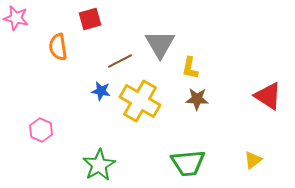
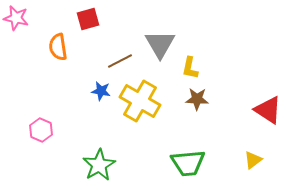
red square: moved 2 px left
red triangle: moved 14 px down
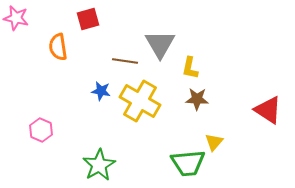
brown line: moved 5 px right; rotated 35 degrees clockwise
yellow triangle: moved 39 px left, 18 px up; rotated 12 degrees counterclockwise
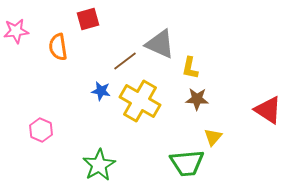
pink star: moved 13 px down; rotated 20 degrees counterclockwise
gray triangle: rotated 36 degrees counterclockwise
brown line: rotated 45 degrees counterclockwise
yellow triangle: moved 1 px left, 5 px up
green trapezoid: moved 1 px left
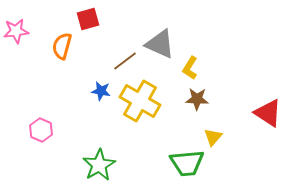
orange semicircle: moved 4 px right, 1 px up; rotated 24 degrees clockwise
yellow L-shape: rotated 20 degrees clockwise
red triangle: moved 3 px down
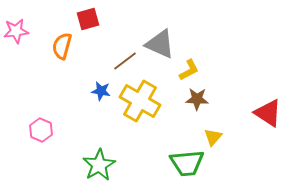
yellow L-shape: moved 1 px left, 2 px down; rotated 150 degrees counterclockwise
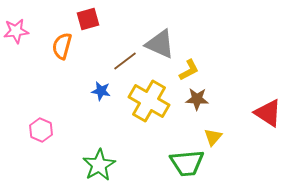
yellow cross: moved 9 px right
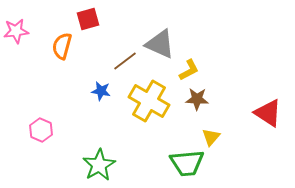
yellow triangle: moved 2 px left
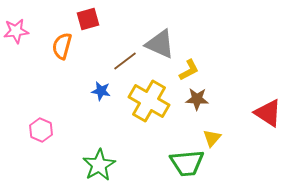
yellow triangle: moved 1 px right, 1 px down
